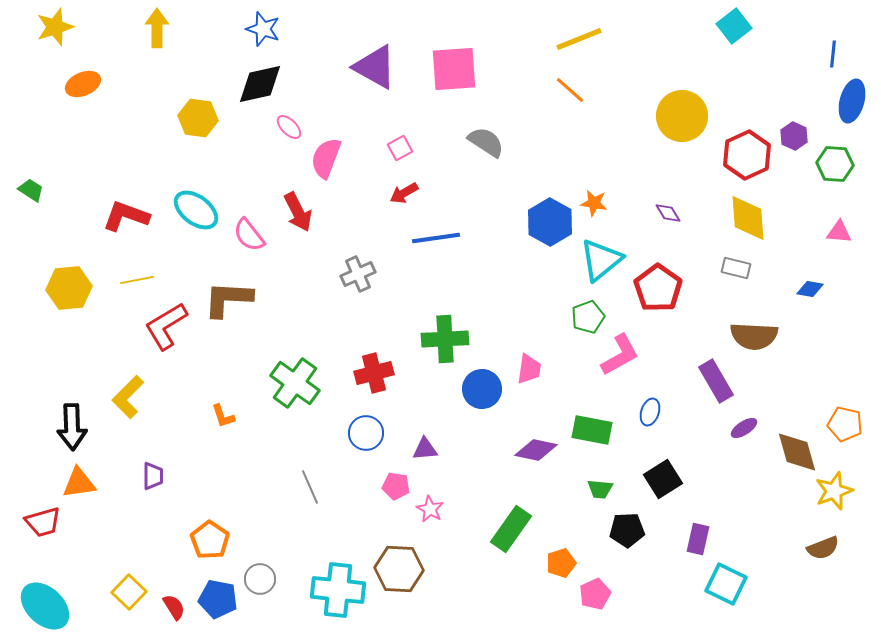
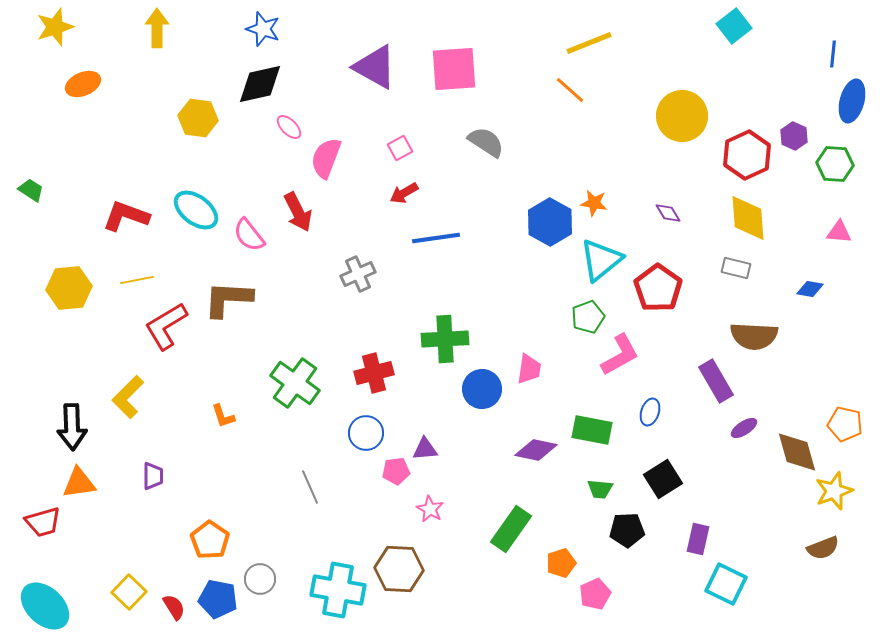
yellow line at (579, 39): moved 10 px right, 4 px down
pink pentagon at (396, 486): moved 15 px up; rotated 16 degrees counterclockwise
cyan cross at (338, 590): rotated 4 degrees clockwise
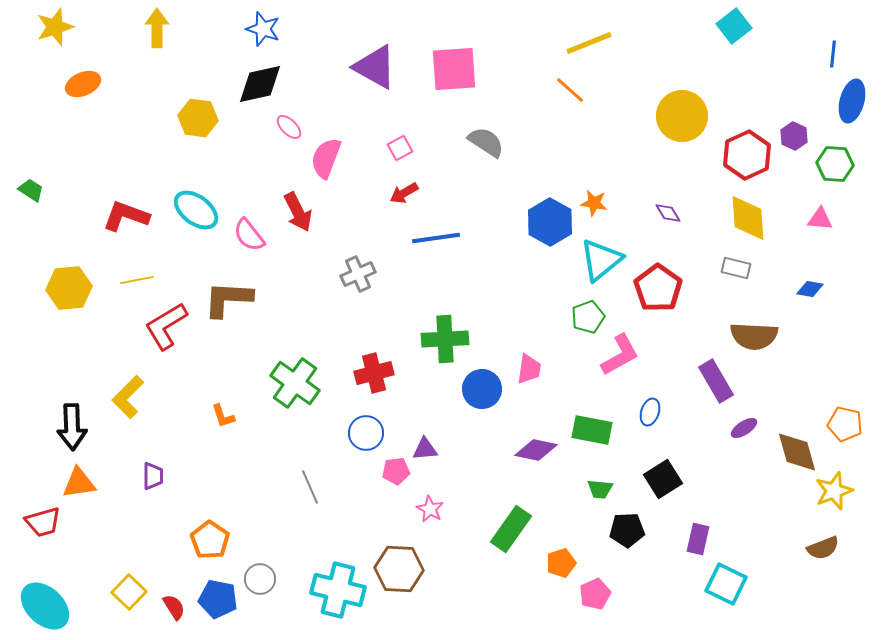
pink triangle at (839, 232): moved 19 px left, 13 px up
cyan cross at (338, 590): rotated 4 degrees clockwise
